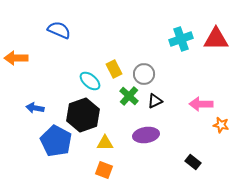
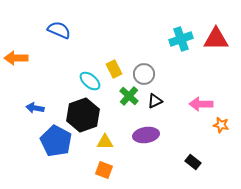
yellow triangle: moved 1 px up
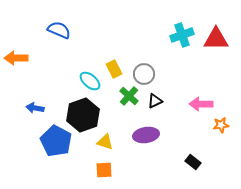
cyan cross: moved 1 px right, 4 px up
orange star: rotated 21 degrees counterclockwise
yellow triangle: rotated 18 degrees clockwise
orange square: rotated 24 degrees counterclockwise
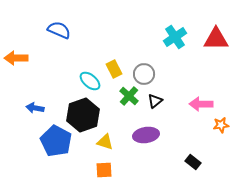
cyan cross: moved 7 px left, 2 px down; rotated 15 degrees counterclockwise
black triangle: rotated 14 degrees counterclockwise
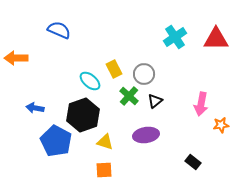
pink arrow: rotated 80 degrees counterclockwise
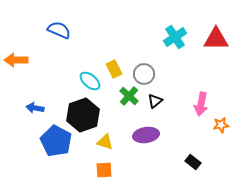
orange arrow: moved 2 px down
